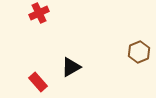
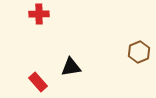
red cross: moved 1 px down; rotated 24 degrees clockwise
black triangle: rotated 20 degrees clockwise
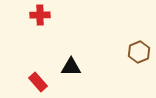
red cross: moved 1 px right, 1 px down
black triangle: rotated 10 degrees clockwise
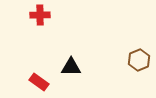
brown hexagon: moved 8 px down
red rectangle: moved 1 px right; rotated 12 degrees counterclockwise
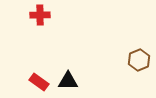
black triangle: moved 3 px left, 14 px down
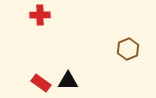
brown hexagon: moved 11 px left, 11 px up
red rectangle: moved 2 px right, 1 px down
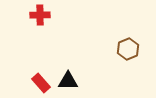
red rectangle: rotated 12 degrees clockwise
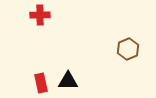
red rectangle: rotated 30 degrees clockwise
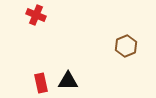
red cross: moved 4 px left; rotated 24 degrees clockwise
brown hexagon: moved 2 px left, 3 px up
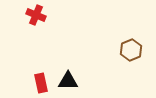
brown hexagon: moved 5 px right, 4 px down
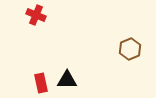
brown hexagon: moved 1 px left, 1 px up
black triangle: moved 1 px left, 1 px up
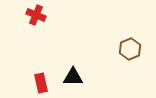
black triangle: moved 6 px right, 3 px up
